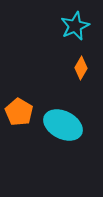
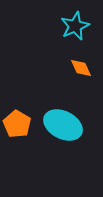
orange diamond: rotated 55 degrees counterclockwise
orange pentagon: moved 2 px left, 12 px down
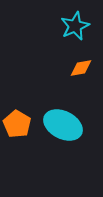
orange diamond: rotated 75 degrees counterclockwise
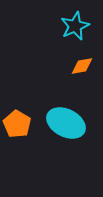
orange diamond: moved 1 px right, 2 px up
cyan ellipse: moved 3 px right, 2 px up
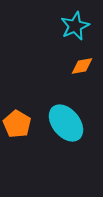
cyan ellipse: rotated 24 degrees clockwise
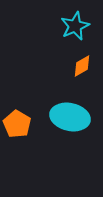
orange diamond: rotated 20 degrees counterclockwise
cyan ellipse: moved 4 px right, 6 px up; rotated 39 degrees counterclockwise
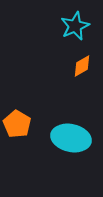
cyan ellipse: moved 1 px right, 21 px down
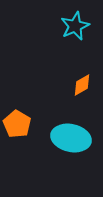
orange diamond: moved 19 px down
